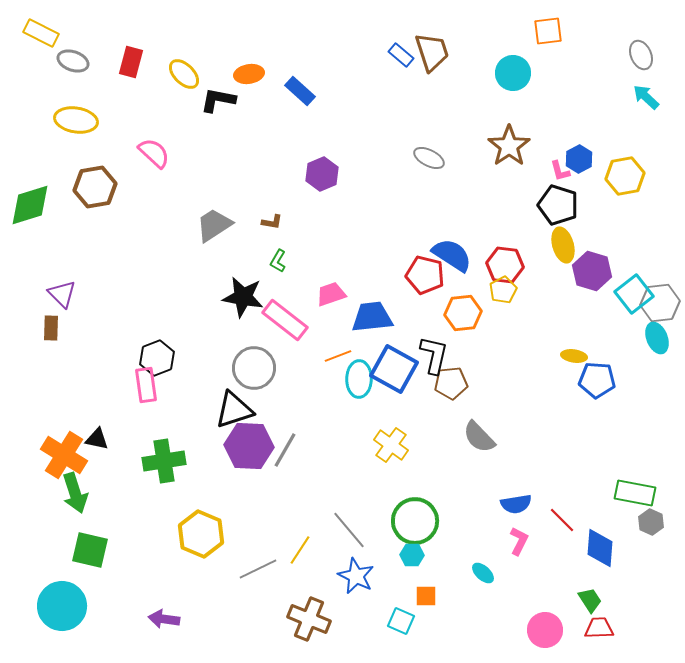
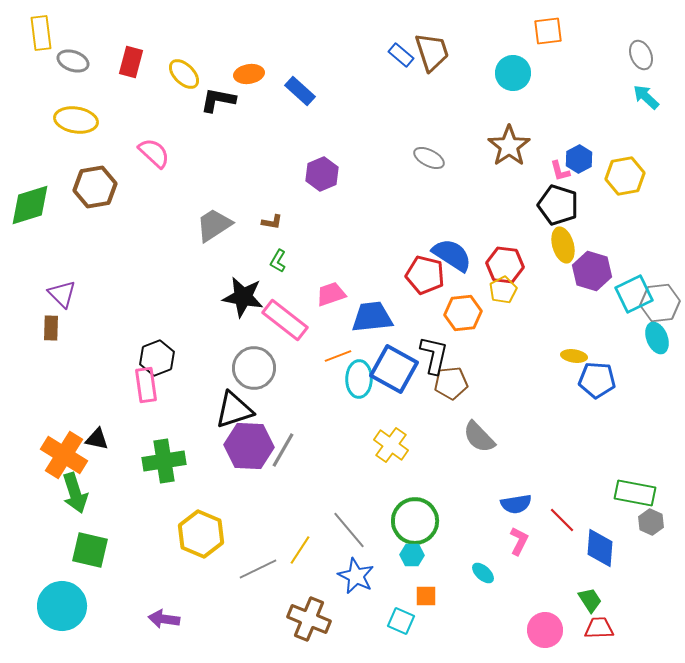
yellow rectangle at (41, 33): rotated 56 degrees clockwise
cyan square at (634, 294): rotated 12 degrees clockwise
gray line at (285, 450): moved 2 px left
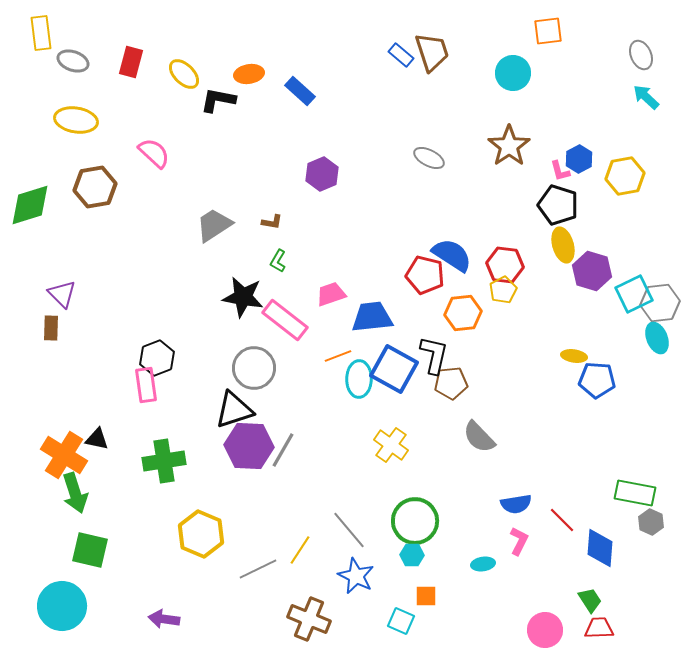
cyan ellipse at (483, 573): moved 9 px up; rotated 50 degrees counterclockwise
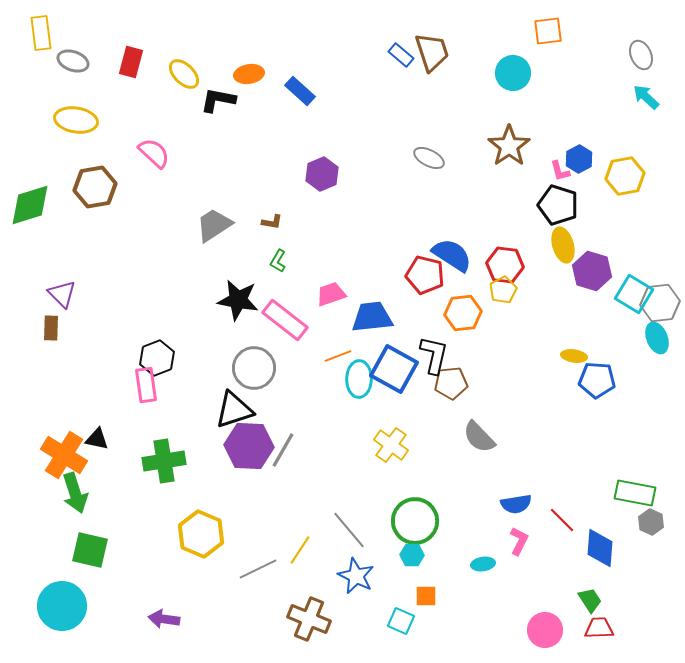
cyan square at (634, 294): rotated 33 degrees counterclockwise
black star at (243, 297): moved 5 px left, 3 px down
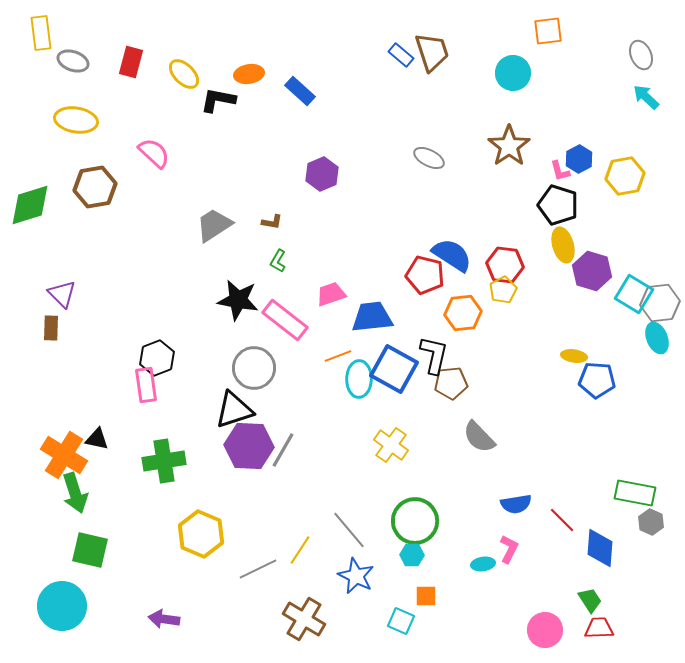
pink L-shape at (519, 541): moved 10 px left, 8 px down
brown cross at (309, 619): moved 5 px left; rotated 9 degrees clockwise
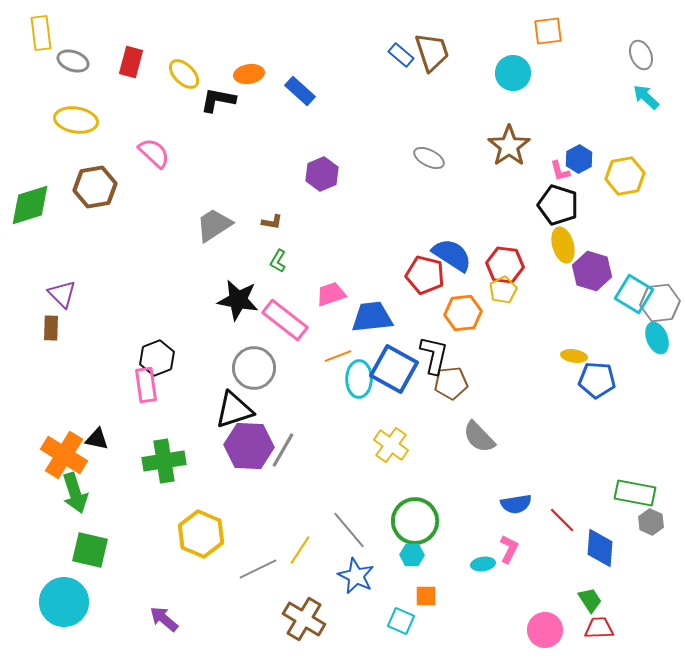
cyan circle at (62, 606): moved 2 px right, 4 px up
purple arrow at (164, 619): rotated 32 degrees clockwise
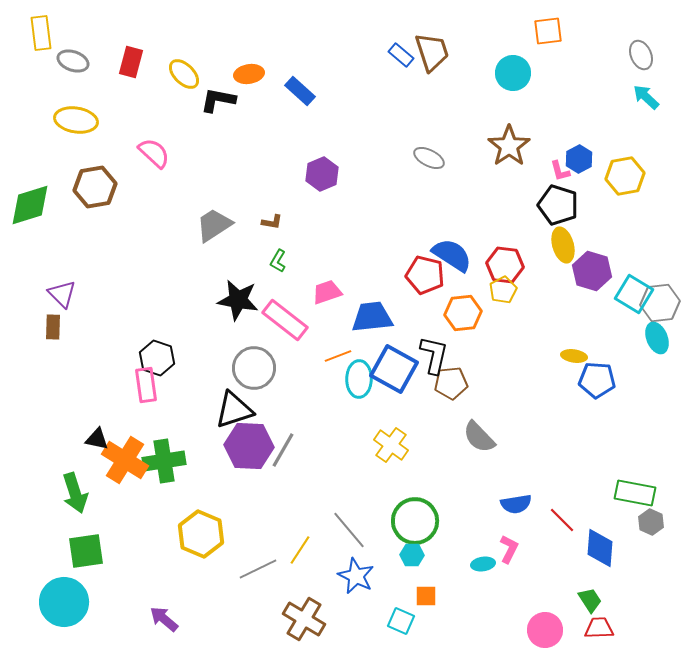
pink trapezoid at (331, 294): moved 4 px left, 2 px up
brown rectangle at (51, 328): moved 2 px right, 1 px up
black hexagon at (157, 358): rotated 20 degrees counterclockwise
orange cross at (64, 455): moved 61 px right, 5 px down
green square at (90, 550): moved 4 px left, 1 px down; rotated 21 degrees counterclockwise
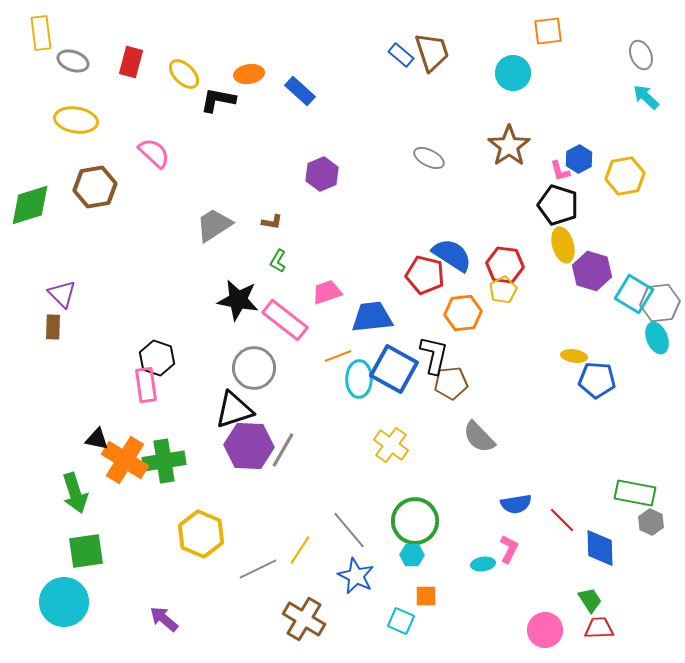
blue diamond at (600, 548): rotated 6 degrees counterclockwise
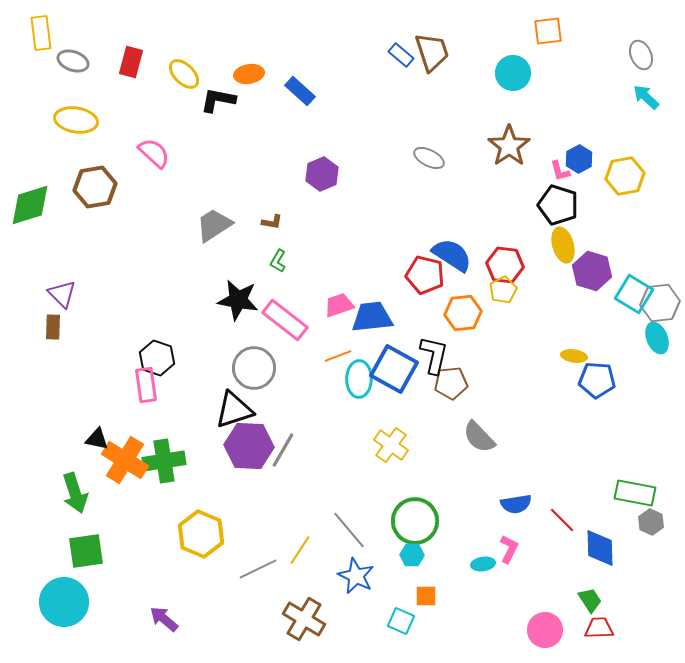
pink trapezoid at (327, 292): moved 12 px right, 13 px down
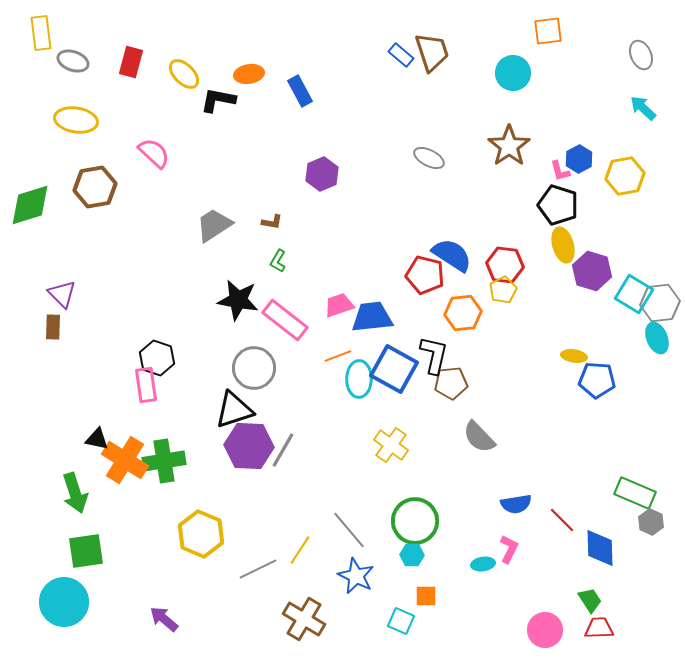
blue rectangle at (300, 91): rotated 20 degrees clockwise
cyan arrow at (646, 97): moved 3 px left, 11 px down
green rectangle at (635, 493): rotated 12 degrees clockwise
